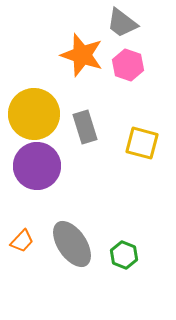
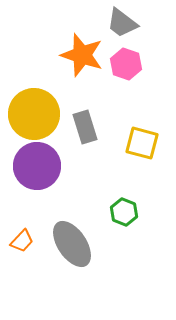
pink hexagon: moved 2 px left, 1 px up
green hexagon: moved 43 px up
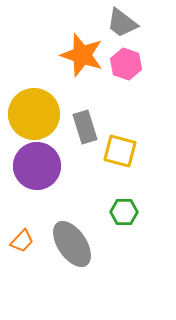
yellow square: moved 22 px left, 8 px down
green hexagon: rotated 20 degrees counterclockwise
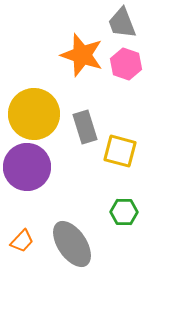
gray trapezoid: rotated 32 degrees clockwise
purple circle: moved 10 px left, 1 px down
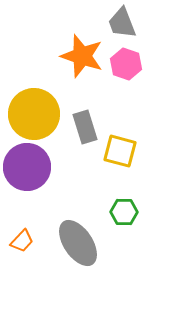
orange star: moved 1 px down
gray ellipse: moved 6 px right, 1 px up
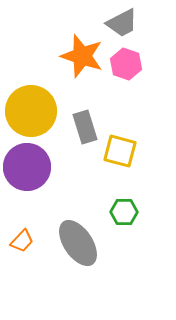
gray trapezoid: rotated 96 degrees counterclockwise
yellow circle: moved 3 px left, 3 px up
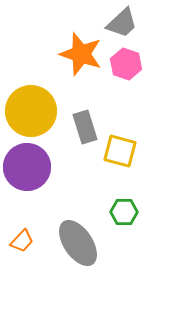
gray trapezoid: rotated 16 degrees counterclockwise
orange star: moved 1 px left, 2 px up
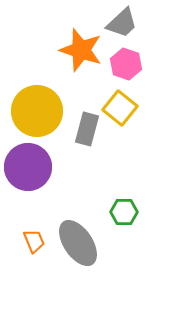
orange star: moved 4 px up
yellow circle: moved 6 px right
gray rectangle: moved 2 px right, 2 px down; rotated 32 degrees clockwise
yellow square: moved 43 px up; rotated 24 degrees clockwise
purple circle: moved 1 px right
orange trapezoid: moved 12 px right; rotated 65 degrees counterclockwise
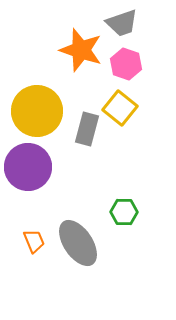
gray trapezoid: rotated 24 degrees clockwise
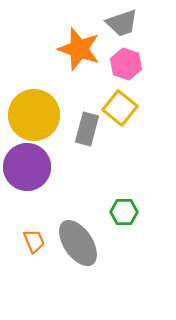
orange star: moved 2 px left, 1 px up
yellow circle: moved 3 px left, 4 px down
purple circle: moved 1 px left
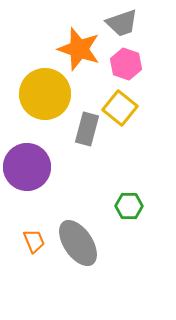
yellow circle: moved 11 px right, 21 px up
green hexagon: moved 5 px right, 6 px up
